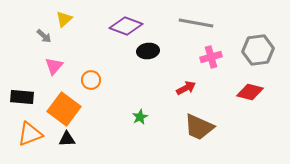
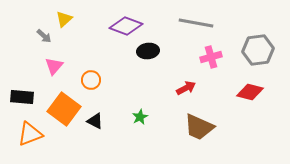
black triangle: moved 28 px right, 18 px up; rotated 30 degrees clockwise
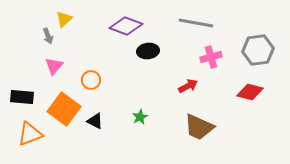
gray arrow: moved 4 px right; rotated 28 degrees clockwise
red arrow: moved 2 px right, 2 px up
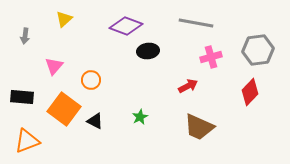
gray arrow: moved 23 px left; rotated 28 degrees clockwise
red diamond: rotated 60 degrees counterclockwise
orange triangle: moved 3 px left, 7 px down
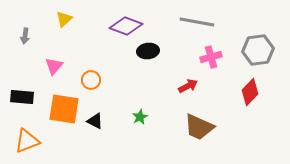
gray line: moved 1 px right, 1 px up
orange square: rotated 28 degrees counterclockwise
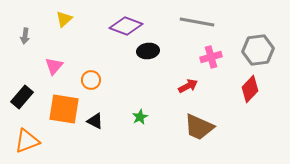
red diamond: moved 3 px up
black rectangle: rotated 55 degrees counterclockwise
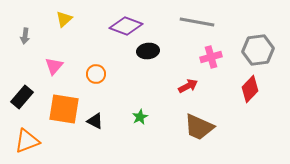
orange circle: moved 5 px right, 6 px up
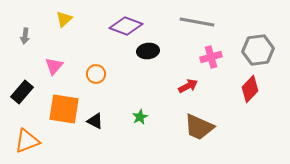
black rectangle: moved 5 px up
